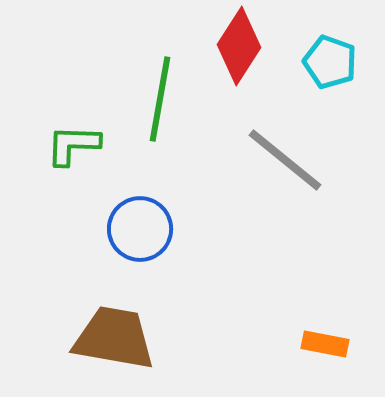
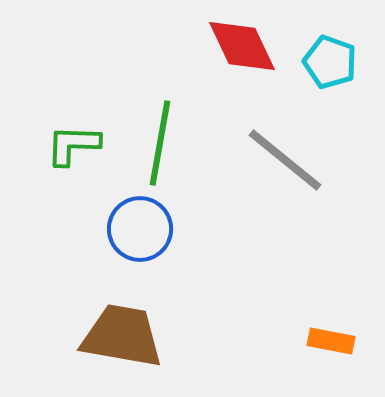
red diamond: moved 3 px right; rotated 58 degrees counterclockwise
green line: moved 44 px down
brown trapezoid: moved 8 px right, 2 px up
orange rectangle: moved 6 px right, 3 px up
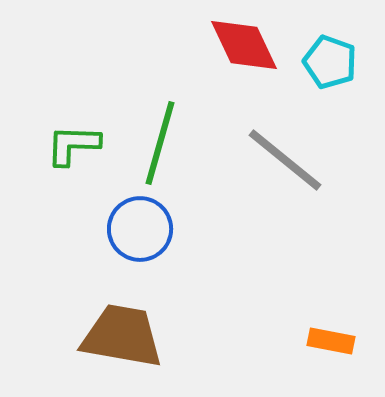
red diamond: moved 2 px right, 1 px up
green line: rotated 6 degrees clockwise
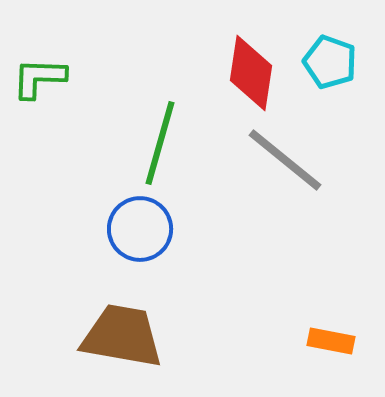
red diamond: moved 7 px right, 28 px down; rotated 34 degrees clockwise
green L-shape: moved 34 px left, 67 px up
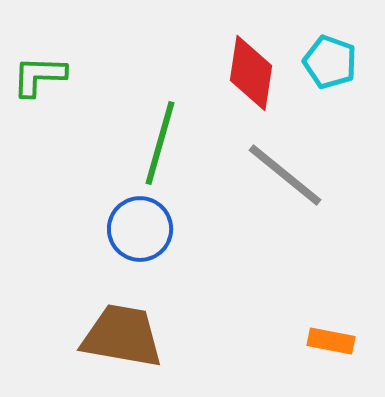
green L-shape: moved 2 px up
gray line: moved 15 px down
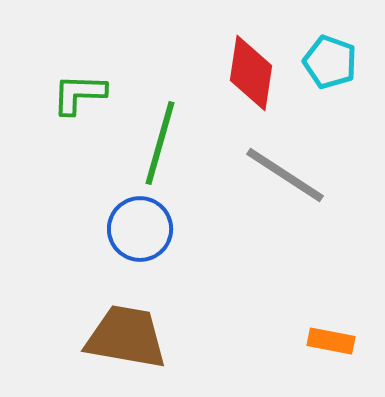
green L-shape: moved 40 px right, 18 px down
gray line: rotated 6 degrees counterclockwise
brown trapezoid: moved 4 px right, 1 px down
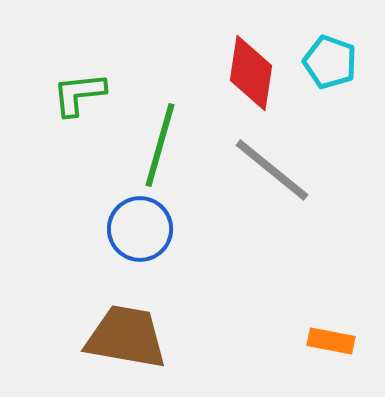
green L-shape: rotated 8 degrees counterclockwise
green line: moved 2 px down
gray line: moved 13 px left, 5 px up; rotated 6 degrees clockwise
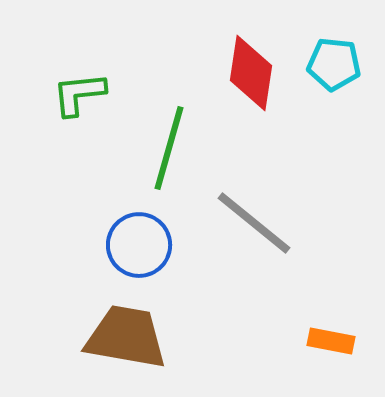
cyan pentagon: moved 4 px right, 2 px down; rotated 14 degrees counterclockwise
green line: moved 9 px right, 3 px down
gray line: moved 18 px left, 53 px down
blue circle: moved 1 px left, 16 px down
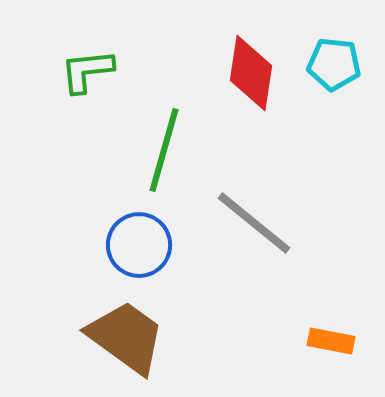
green L-shape: moved 8 px right, 23 px up
green line: moved 5 px left, 2 px down
brown trapezoid: rotated 26 degrees clockwise
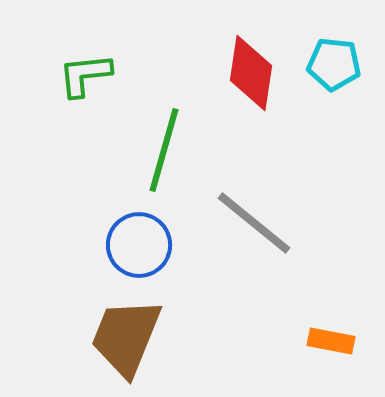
green L-shape: moved 2 px left, 4 px down
brown trapezoid: rotated 104 degrees counterclockwise
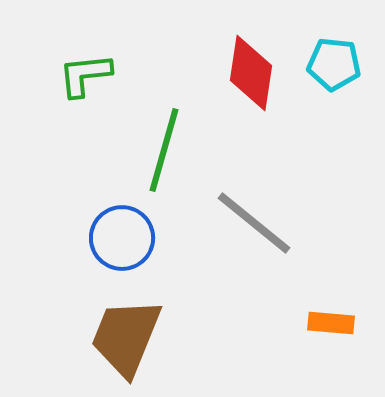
blue circle: moved 17 px left, 7 px up
orange rectangle: moved 18 px up; rotated 6 degrees counterclockwise
